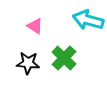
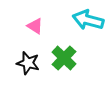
black star: rotated 10 degrees clockwise
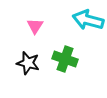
pink triangle: rotated 30 degrees clockwise
green cross: moved 1 px right, 1 px down; rotated 25 degrees counterclockwise
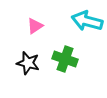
cyan arrow: moved 1 px left, 1 px down
pink triangle: rotated 24 degrees clockwise
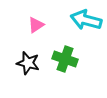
cyan arrow: moved 1 px left, 1 px up
pink triangle: moved 1 px right, 1 px up
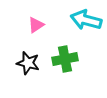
green cross: rotated 30 degrees counterclockwise
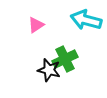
green cross: rotated 15 degrees counterclockwise
black star: moved 21 px right, 7 px down
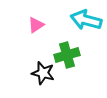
green cross: moved 2 px right, 4 px up; rotated 10 degrees clockwise
black star: moved 6 px left, 3 px down
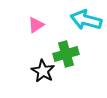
green cross: moved 1 px left, 1 px up
black star: moved 2 px up; rotated 15 degrees clockwise
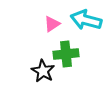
pink triangle: moved 16 px right, 1 px up
green cross: rotated 10 degrees clockwise
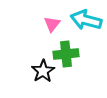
pink triangle: rotated 18 degrees counterclockwise
black star: rotated 10 degrees clockwise
